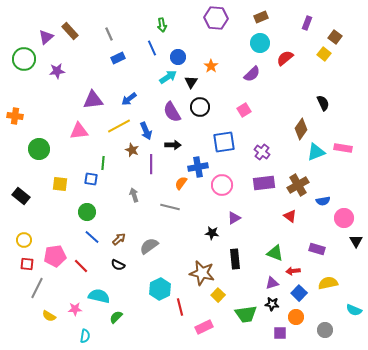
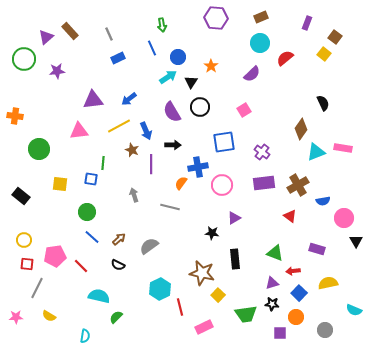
pink star at (75, 309): moved 59 px left, 8 px down
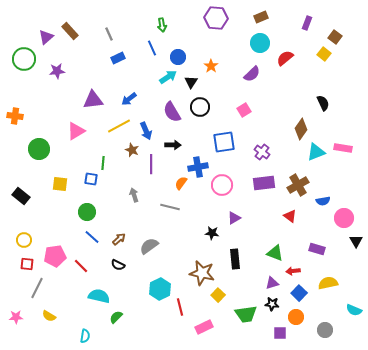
pink triangle at (79, 131): moved 3 px left; rotated 24 degrees counterclockwise
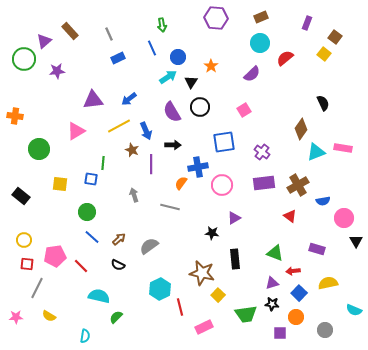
purple triangle at (46, 37): moved 2 px left, 4 px down
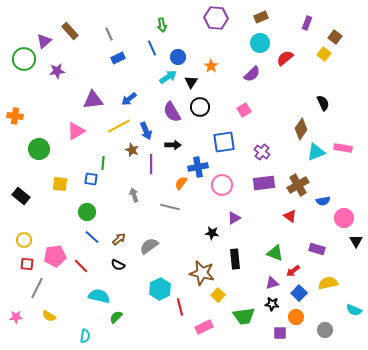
red arrow at (293, 271): rotated 32 degrees counterclockwise
green trapezoid at (246, 314): moved 2 px left, 2 px down
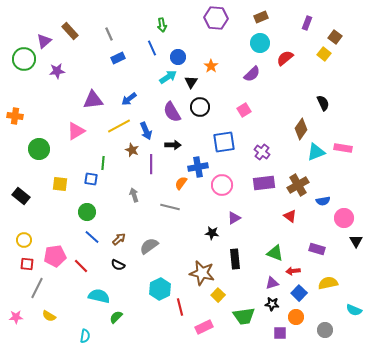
red arrow at (293, 271): rotated 32 degrees clockwise
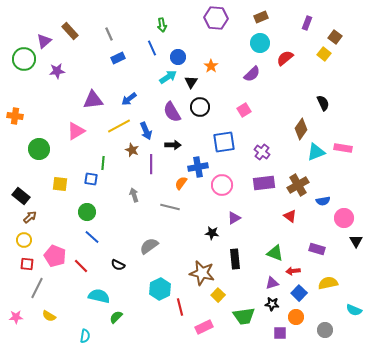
brown arrow at (119, 239): moved 89 px left, 22 px up
pink pentagon at (55, 256): rotated 30 degrees clockwise
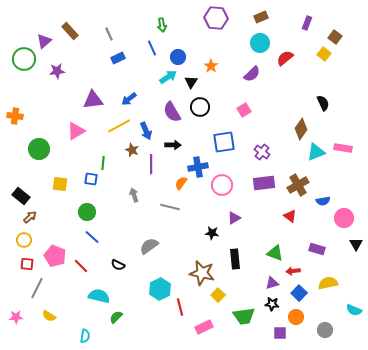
black triangle at (356, 241): moved 3 px down
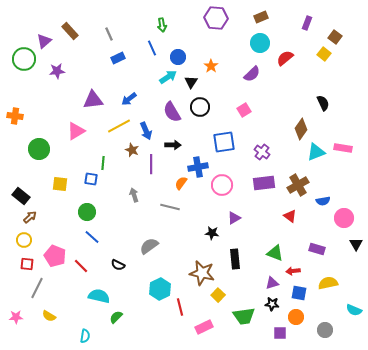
blue square at (299, 293): rotated 35 degrees counterclockwise
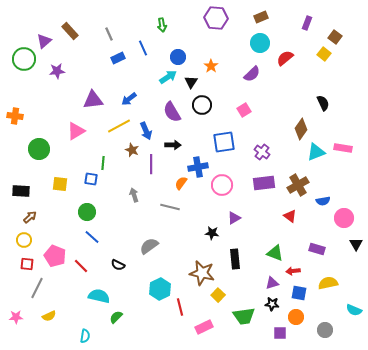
blue line at (152, 48): moved 9 px left
black circle at (200, 107): moved 2 px right, 2 px up
black rectangle at (21, 196): moved 5 px up; rotated 36 degrees counterclockwise
yellow semicircle at (49, 316): rotated 56 degrees counterclockwise
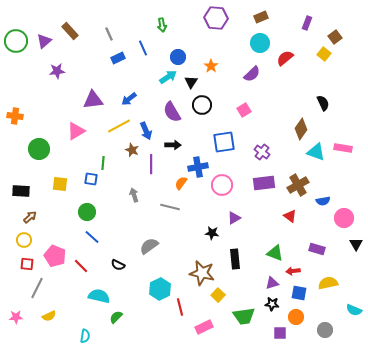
brown square at (335, 37): rotated 16 degrees clockwise
green circle at (24, 59): moved 8 px left, 18 px up
cyan triangle at (316, 152): rotated 42 degrees clockwise
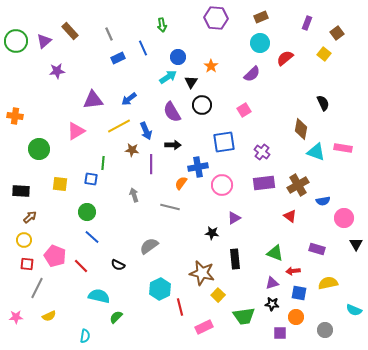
brown square at (335, 37): moved 2 px right, 4 px up
brown diamond at (301, 129): rotated 25 degrees counterclockwise
brown star at (132, 150): rotated 16 degrees counterclockwise
